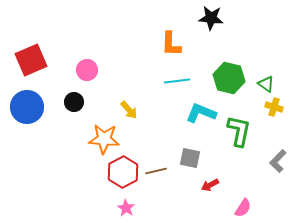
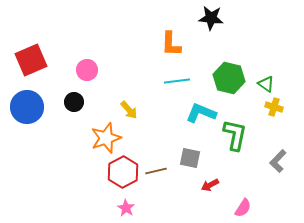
green L-shape: moved 4 px left, 4 px down
orange star: moved 2 px right, 1 px up; rotated 24 degrees counterclockwise
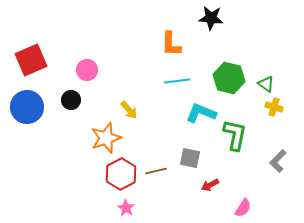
black circle: moved 3 px left, 2 px up
red hexagon: moved 2 px left, 2 px down
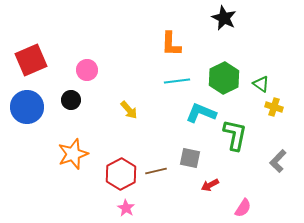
black star: moved 13 px right; rotated 20 degrees clockwise
green hexagon: moved 5 px left; rotated 20 degrees clockwise
green triangle: moved 5 px left
orange star: moved 33 px left, 16 px down
